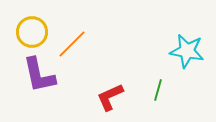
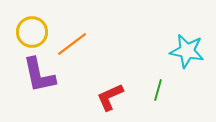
orange line: rotated 8 degrees clockwise
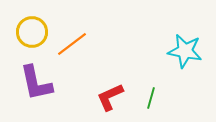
cyan star: moved 2 px left
purple L-shape: moved 3 px left, 8 px down
green line: moved 7 px left, 8 px down
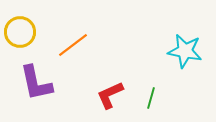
yellow circle: moved 12 px left
orange line: moved 1 px right, 1 px down
red L-shape: moved 2 px up
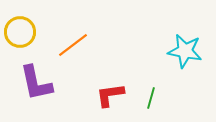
red L-shape: rotated 16 degrees clockwise
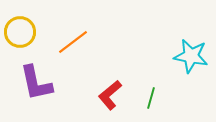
orange line: moved 3 px up
cyan star: moved 6 px right, 5 px down
red L-shape: rotated 32 degrees counterclockwise
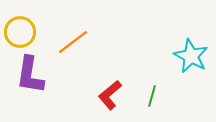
cyan star: rotated 16 degrees clockwise
purple L-shape: moved 6 px left, 8 px up; rotated 21 degrees clockwise
green line: moved 1 px right, 2 px up
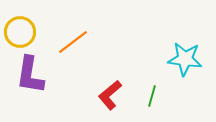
cyan star: moved 6 px left, 3 px down; rotated 20 degrees counterclockwise
